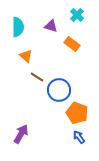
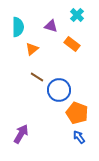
orange triangle: moved 6 px right, 7 px up; rotated 40 degrees clockwise
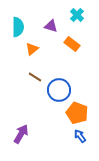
brown line: moved 2 px left
blue arrow: moved 1 px right, 1 px up
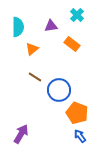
purple triangle: rotated 24 degrees counterclockwise
